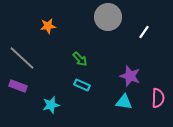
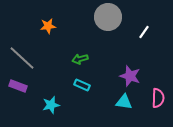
green arrow: rotated 119 degrees clockwise
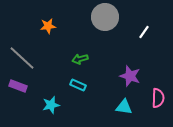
gray circle: moved 3 px left
cyan rectangle: moved 4 px left
cyan triangle: moved 5 px down
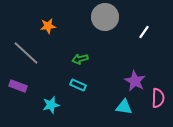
gray line: moved 4 px right, 5 px up
purple star: moved 5 px right, 5 px down; rotated 10 degrees clockwise
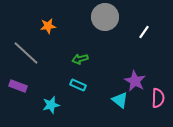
cyan triangle: moved 4 px left, 7 px up; rotated 30 degrees clockwise
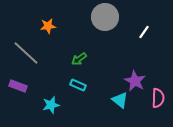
green arrow: moved 1 px left; rotated 21 degrees counterclockwise
